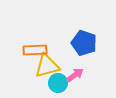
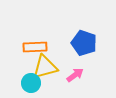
orange rectangle: moved 3 px up
yellow triangle: moved 2 px left, 1 px down
cyan circle: moved 27 px left
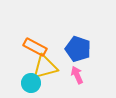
blue pentagon: moved 6 px left, 6 px down
orange rectangle: rotated 30 degrees clockwise
pink arrow: moved 2 px right; rotated 78 degrees counterclockwise
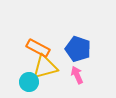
orange rectangle: moved 3 px right, 1 px down
cyan circle: moved 2 px left, 1 px up
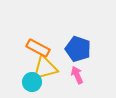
yellow triangle: moved 1 px down
cyan circle: moved 3 px right
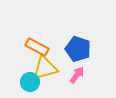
orange rectangle: moved 1 px left, 1 px up
pink arrow: rotated 60 degrees clockwise
cyan circle: moved 2 px left
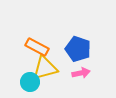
pink arrow: moved 4 px right, 2 px up; rotated 42 degrees clockwise
